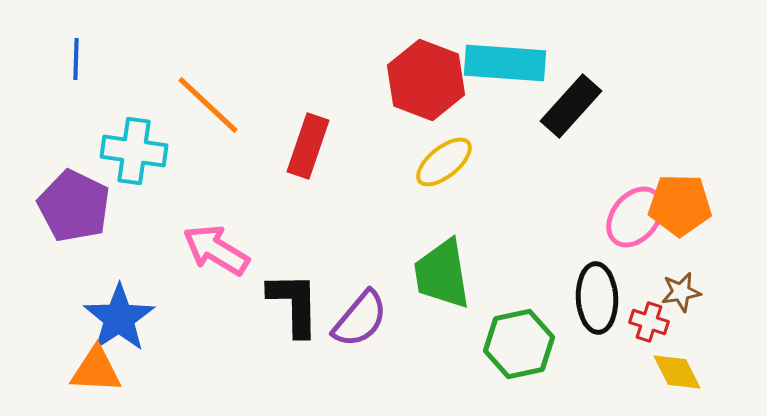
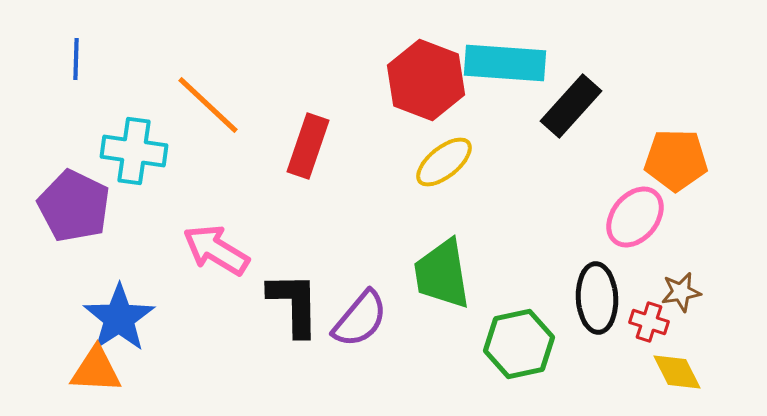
orange pentagon: moved 4 px left, 45 px up
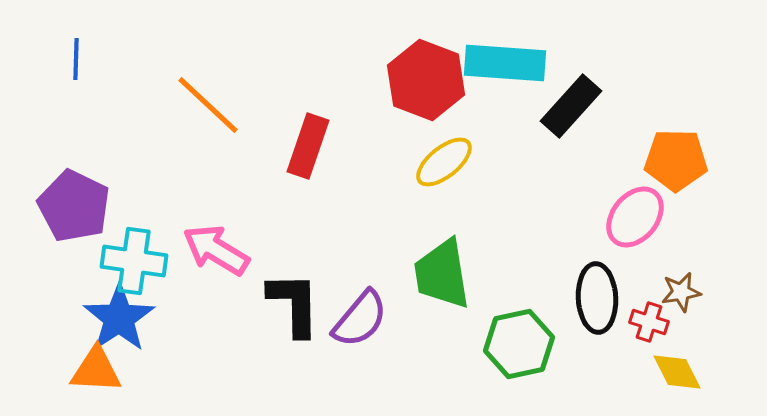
cyan cross: moved 110 px down
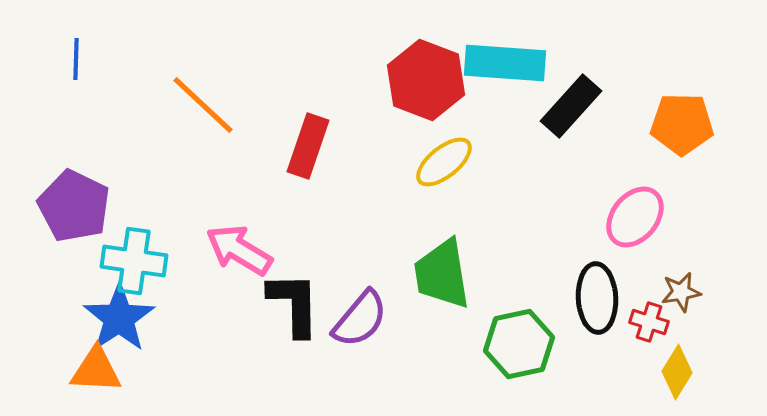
orange line: moved 5 px left
orange pentagon: moved 6 px right, 36 px up
pink arrow: moved 23 px right
yellow diamond: rotated 58 degrees clockwise
